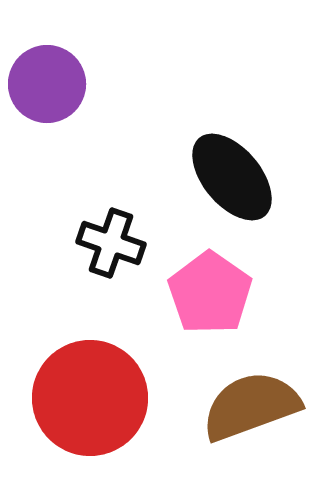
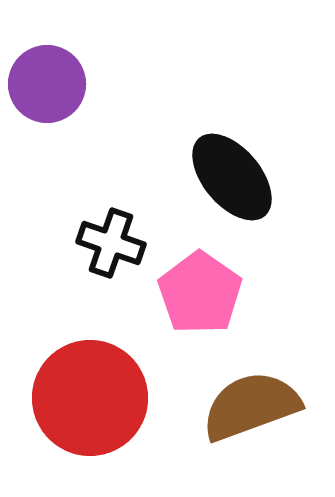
pink pentagon: moved 10 px left
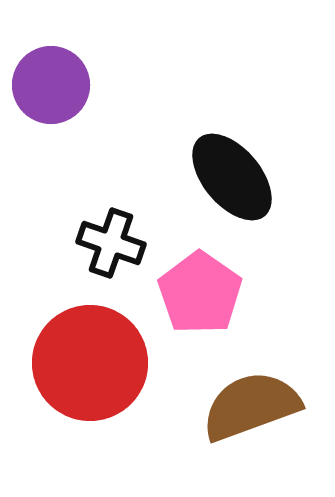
purple circle: moved 4 px right, 1 px down
red circle: moved 35 px up
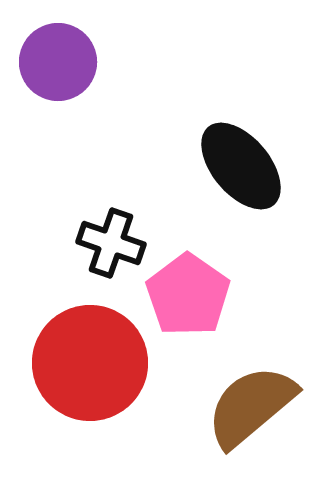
purple circle: moved 7 px right, 23 px up
black ellipse: moved 9 px right, 11 px up
pink pentagon: moved 12 px left, 2 px down
brown semicircle: rotated 20 degrees counterclockwise
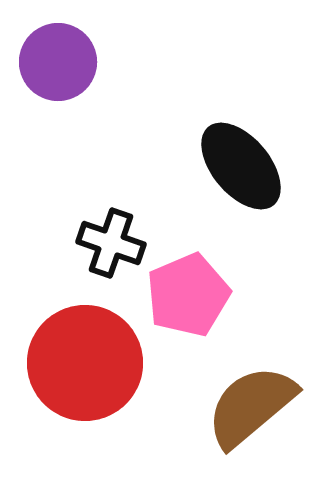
pink pentagon: rotated 14 degrees clockwise
red circle: moved 5 px left
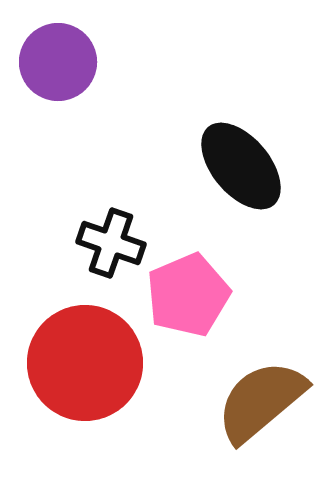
brown semicircle: moved 10 px right, 5 px up
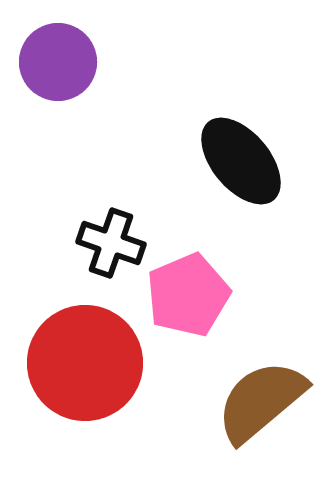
black ellipse: moved 5 px up
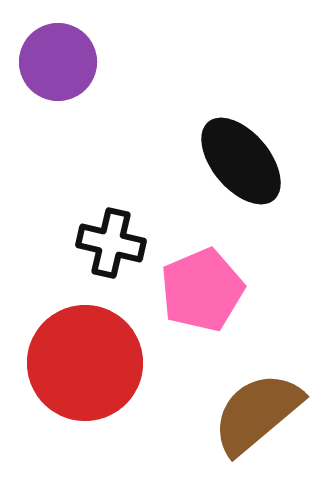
black cross: rotated 6 degrees counterclockwise
pink pentagon: moved 14 px right, 5 px up
brown semicircle: moved 4 px left, 12 px down
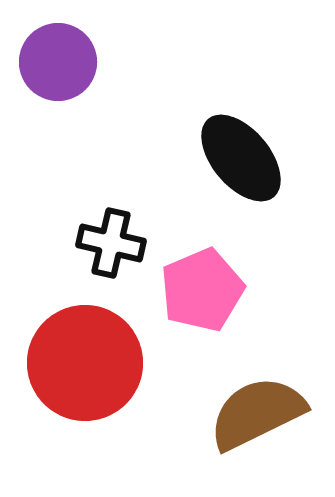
black ellipse: moved 3 px up
brown semicircle: rotated 14 degrees clockwise
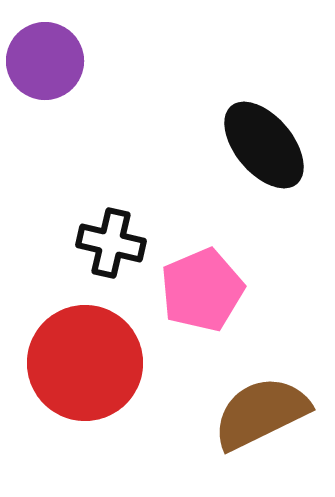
purple circle: moved 13 px left, 1 px up
black ellipse: moved 23 px right, 13 px up
brown semicircle: moved 4 px right
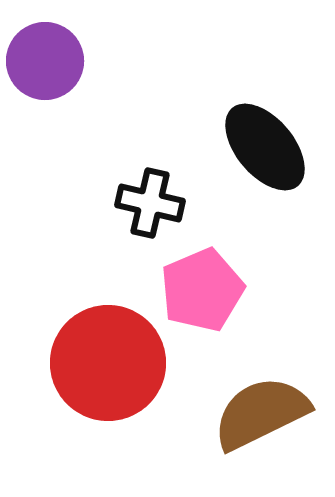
black ellipse: moved 1 px right, 2 px down
black cross: moved 39 px right, 40 px up
red circle: moved 23 px right
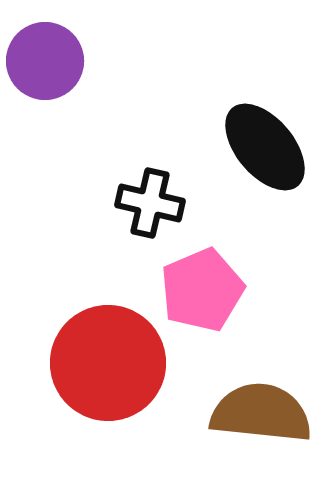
brown semicircle: rotated 32 degrees clockwise
